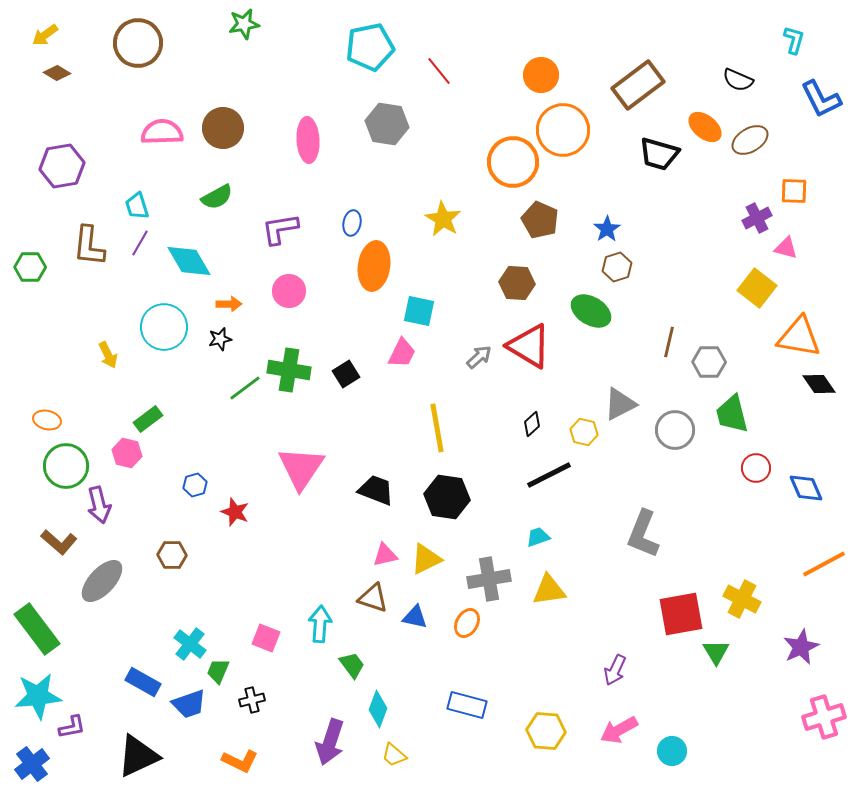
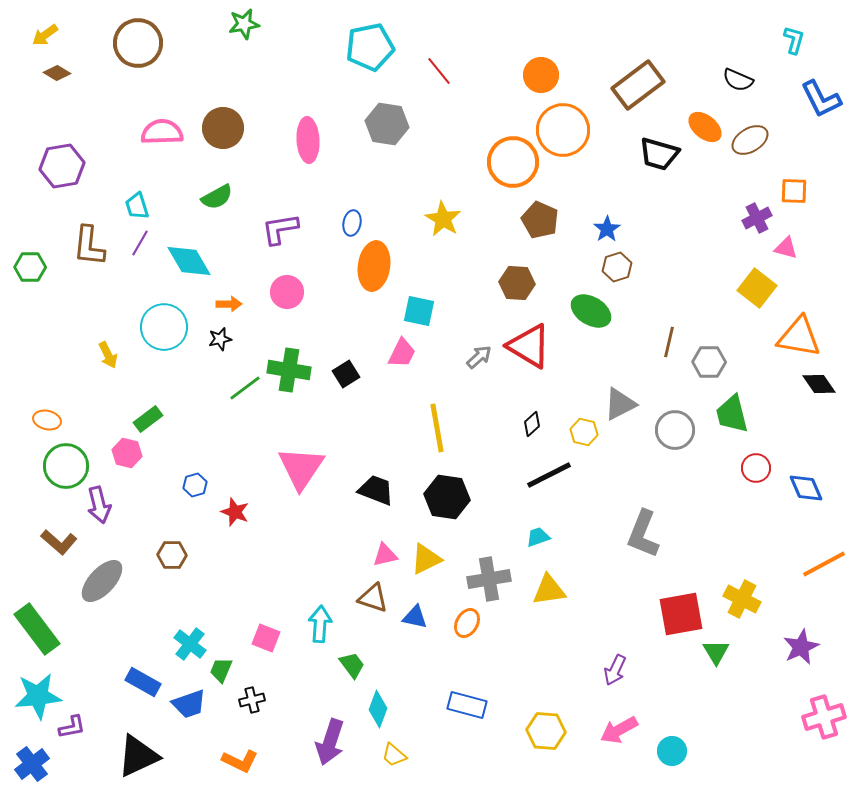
pink circle at (289, 291): moved 2 px left, 1 px down
green trapezoid at (218, 671): moved 3 px right, 1 px up
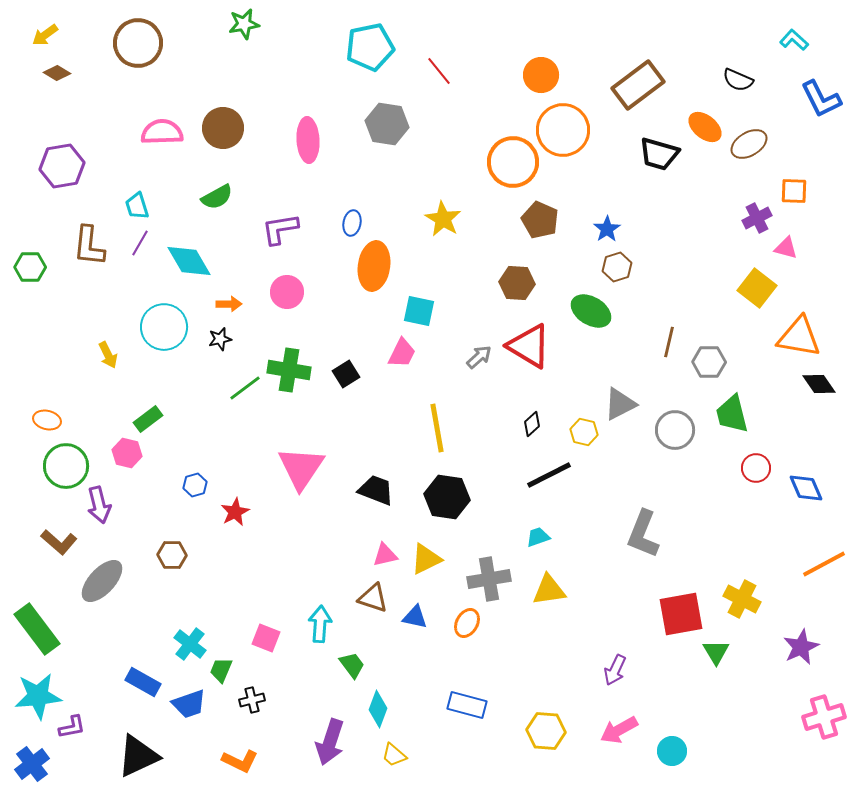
cyan L-shape at (794, 40): rotated 64 degrees counterclockwise
brown ellipse at (750, 140): moved 1 px left, 4 px down
red star at (235, 512): rotated 24 degrees clockwise
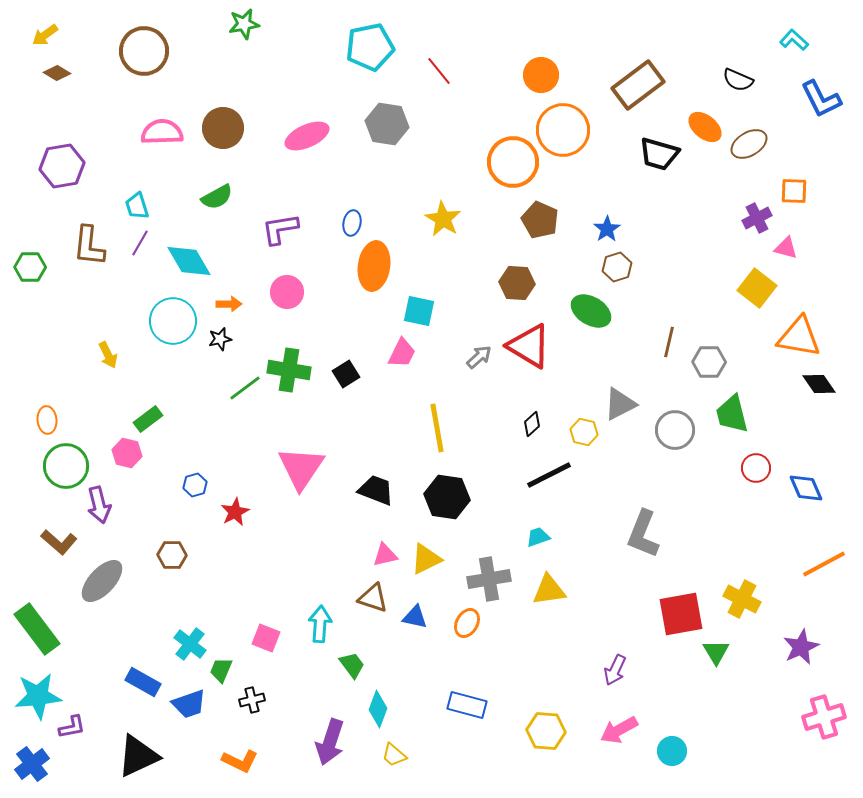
brown circle at (138, 43): moved 6 px right, 8 px down
pink ellipse at (308, 140): moved 1 px left, 4 px up; rotated 69 degrees clockwise
cyan circle at (164, 327): moved 9 px right, 6 px up
orange ellipse at (47, 420): rotated 72 degrees clockwise
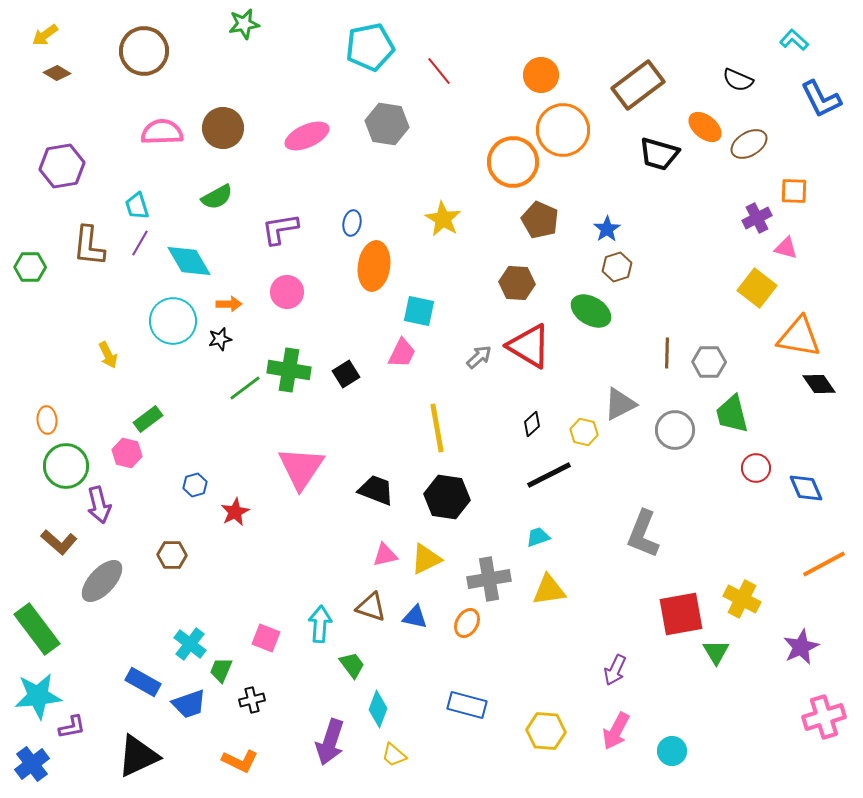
brown line at (669, 342): moved 2 px left, 11 px down; rotated 12 degrees counterclockwise
brown triangle at (373, 598): moved 2 px left, 9 px down
pink arrow at (619, 730): moved 3 px left, 1 px down; rotated 33 degrees counterclockwise
